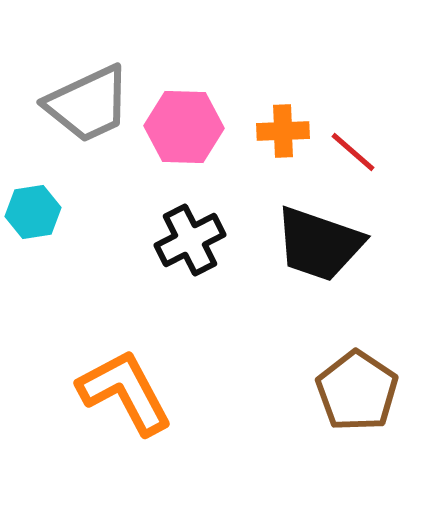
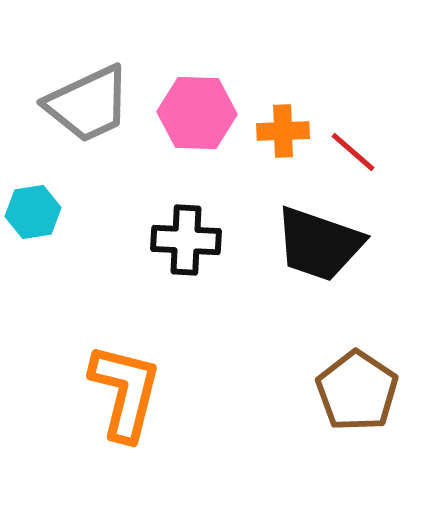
pink hexagon: moved 13 px right, 14 px up
black cross: moved 4 px left; rotated 30 degrees clockwise
orange L-shape: rotated 42 degrees clockwise
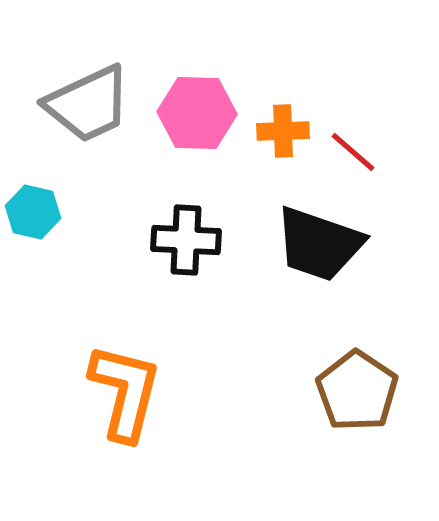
cyan hexagon: rotated 22 degrees clockwise
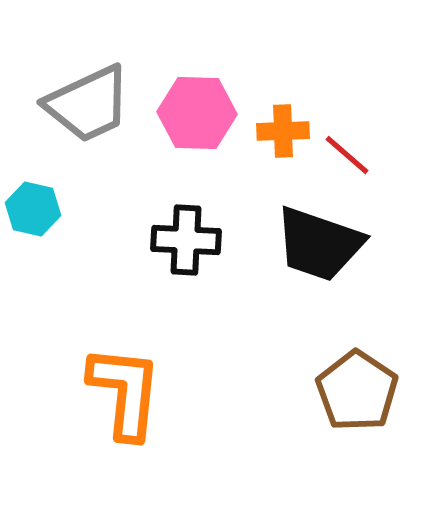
red line: moved 6 px left, 3 px down
cyan hexagon: moved 3 px up
orange L-shape: rotated 8 degrees counterclockwise
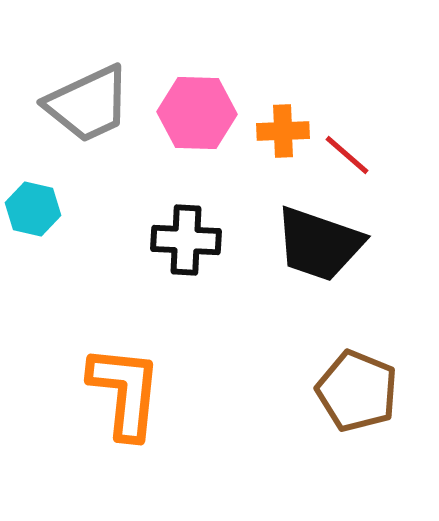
brown pentagon: rotated 12 degrees counterclockwise
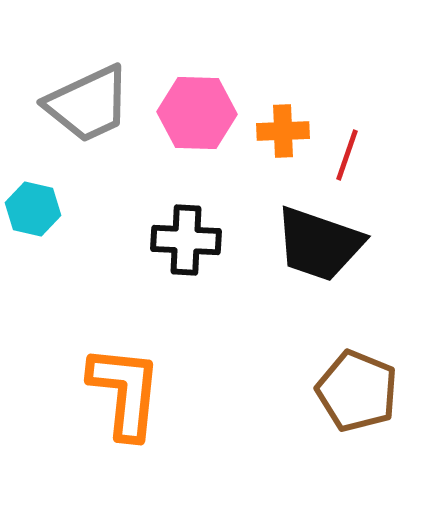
red line: rotated 68 degrees clockwise
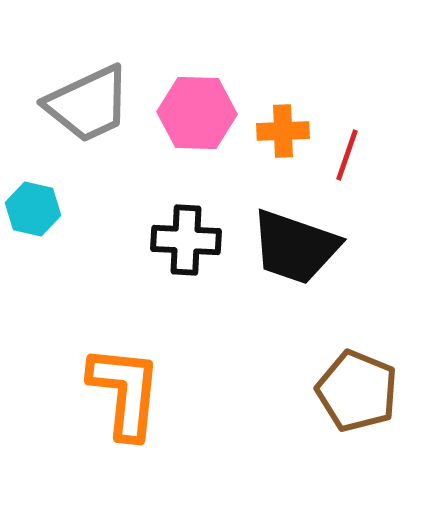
black trapezoid: moved 24 px left, 3 px down
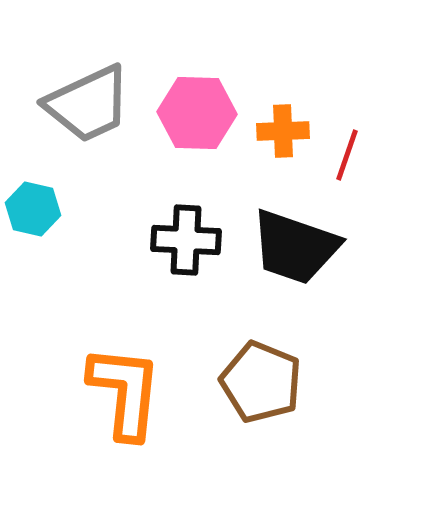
brown pentagon: moved 96 px left, 9 px up
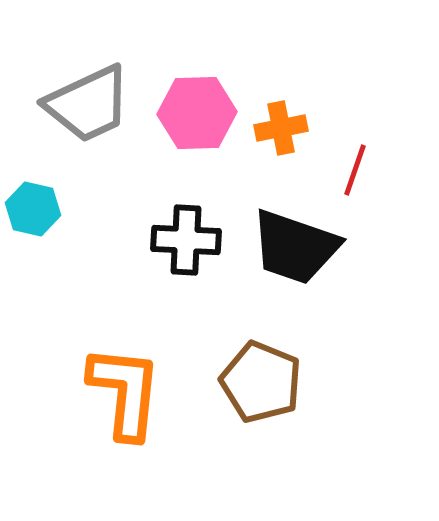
pink hexagon: rotated 4 degrees counterclockwise
orange cross: moved 2 px left, 3 px up; rotated 9 degrees counterclockwise
red line: moved 8 px right, 15 px down
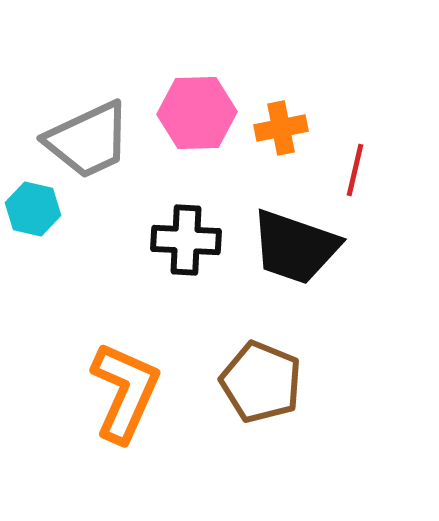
gray trapezoid: moved 36 px down
red line: rotated 6 degrees counterclockwise
orange L-shape: rotated 18 degrees clockwise
